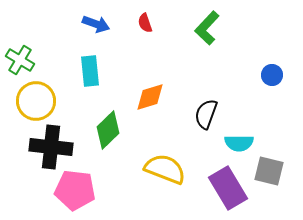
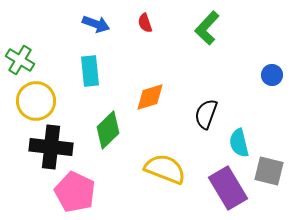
cyan semicircle: rotated 76 degrees clockwise
pink pentagon: moved 2 px down; rotated 18 degrees clockwise
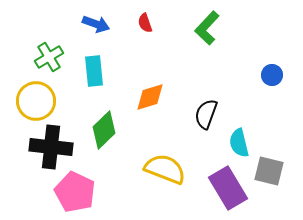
green cross: moved 29 px right, 3 px up; rotated 28 degrees clockwise
cyan rectangle: moved 4 px right
green diamond: moved 4 px left
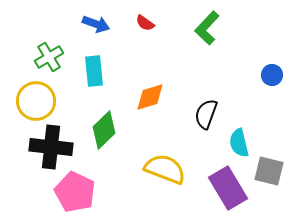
red semicircle: rotated 36 degrees counterclockwise
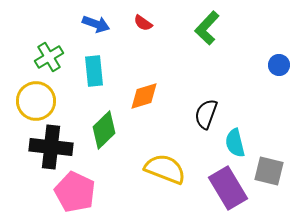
red semicircle: moved 2 px left
blue circle: moved 7 px right, 10 px up
orange diamond: moved 6 px left, 1 px up
cyan semicircle: moved 4 px left
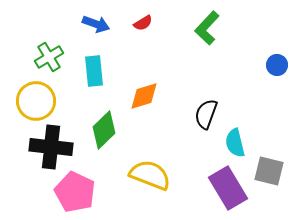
red semicircle: rotated 66 degrees counterclockwise
blue circle: moved 2 px left
yellow semicircle: moved 15 px left, 6 px down
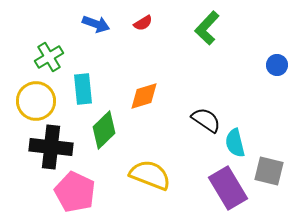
cyan rectangle: moved 11 px left, 18 px down
black semicircle: moved 6 px down; rotated 104 degrees clockwise
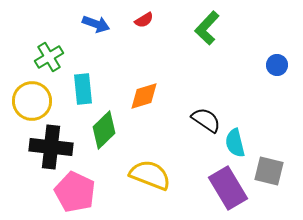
red semicircle: moved 1 px right, 3 px up
yellow circle: moved 4 px left
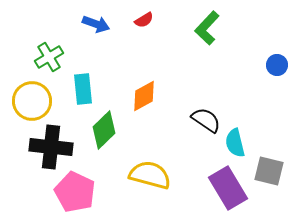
orange diamond: rotated 12 degrees counterclockwise
yellow semicircle: rotated 6 degrees counterclockwise
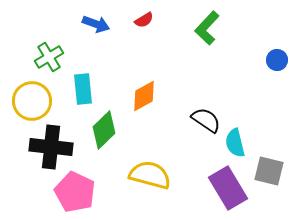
blue circle: moved 5 px up
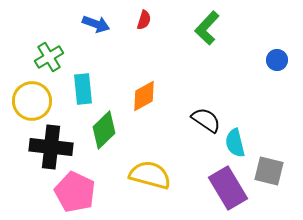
red semicircle: rotated 42 degrees counterclockwise
